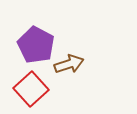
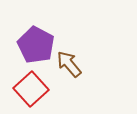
brown arrow: rotated 112 degrees counterclockwise
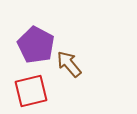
red square: moved 2 px down; rotated 28 degrees clockwise
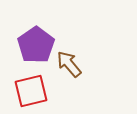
purple pentagon: rotated 9 degrees clockwise
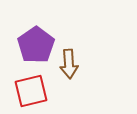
brown arrow: rotated 144 degrees counterclockwise
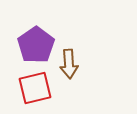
red square: moved 4 px right, 3 px up
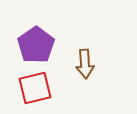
brown arrow: moved 16 px right
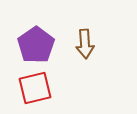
brown arrow: moved 20 px up
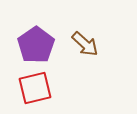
brown arrow: rotated 44 degrees counterclockwise
